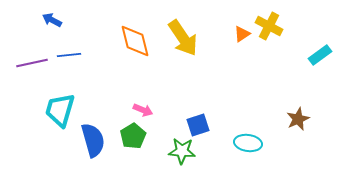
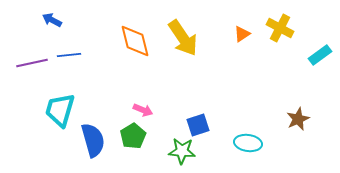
yellow cross: moved 11 px right, 2 px down
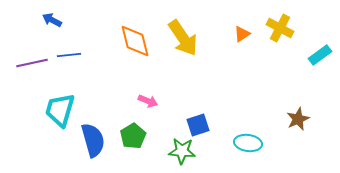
pink arrow: moved 5 px right, 9 px up
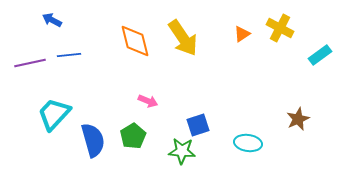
purple line: moved 2 px left
cyan trapezoid: moved 6 px left, 4 px down; rotated 27 degrees clockwise
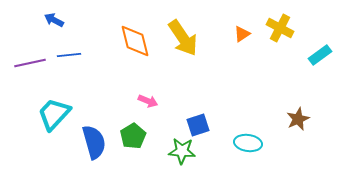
blue arrow: moved 2 px right
blue semicircle: moved 1 px right, 2 px down
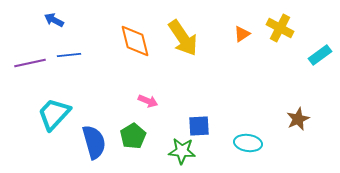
blue square: moved 1 px right, 1 px down; rotated 15 degrees clockwise
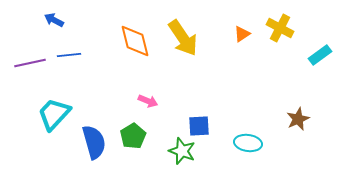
green star: rotated 16 degrees clockwise
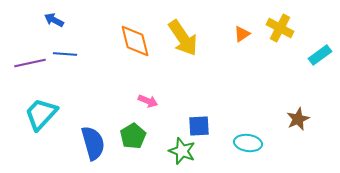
blue line: moved 4 px left, 1 px up; rotated 10 degrees clockwise
cyan trapezoid: moved 13 px left
blue semicircle: moved 1 px left, 1 px down
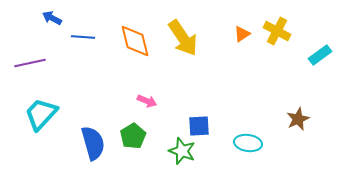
blue arrow: moved 2 px left, 2 px up
yellow cross: moved 3 px left, 3 px down
blue line: moved 18 px right, 17 px up
pink arrow: moved 1 px left
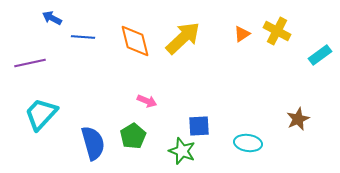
yellow arrow: rotated 99 degrees counterclockwise
